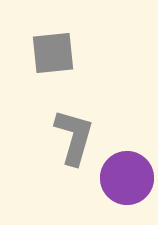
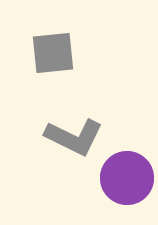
gray L-shape: rotated 100 degrees clockwise
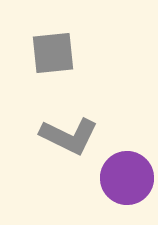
gray L-shape: moved 5 px left, 1 px up
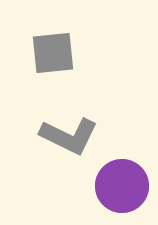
purple circle: moved 5 px left, 8 px down
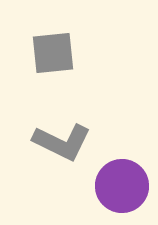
gray L-shape: moved 7 px left, 6 px down
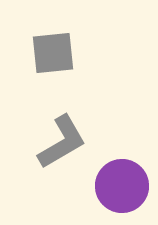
gray L-shape: rotated 56 degrees counterclockwise
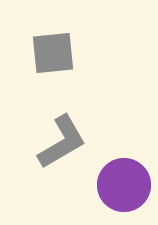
purple circle: moved 2 px right, 1 px up
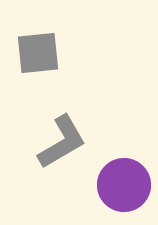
gray square: moved 15 px left
